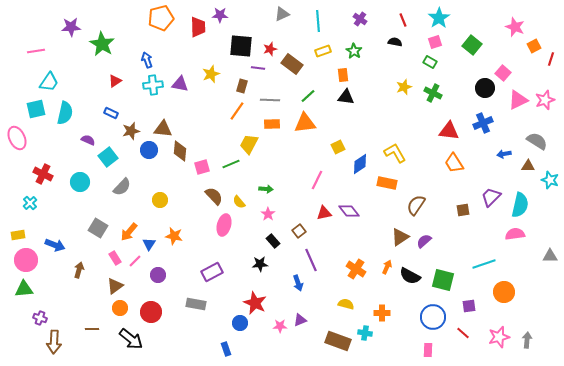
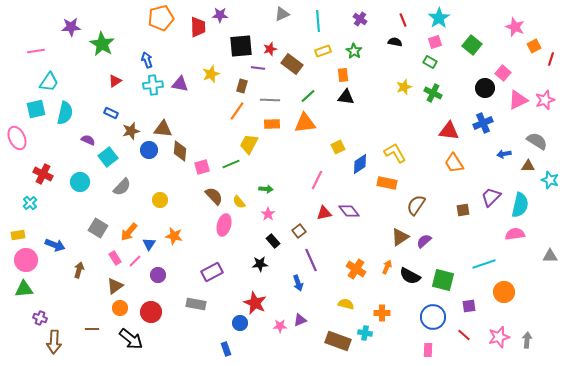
black square at (241, 46): rotated 10 degrees counterclockwise
red line at (463, 333): moved 1 px right, 2 px down
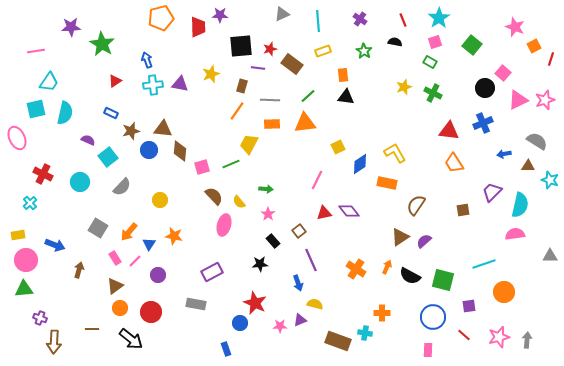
green star at (354, 51): moved 10 px right
purple trapezoid at (491, 197): moved 1 px right, 5 px up
yellow semicircle at (346, 304): moved 31 px left
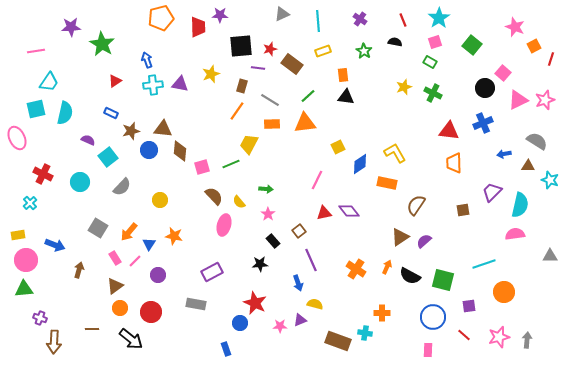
gray line at (270, 100): rotated 30 degrees clockwise
orange trapezoid at (454, 163): rotated 30 degrees clockwise
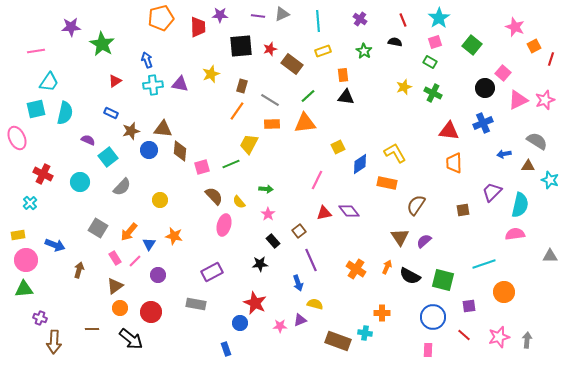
purple line at (258, 68): moved 52 px up
brown triangle at (400, 237): rotated 30 degrees counterclockwise
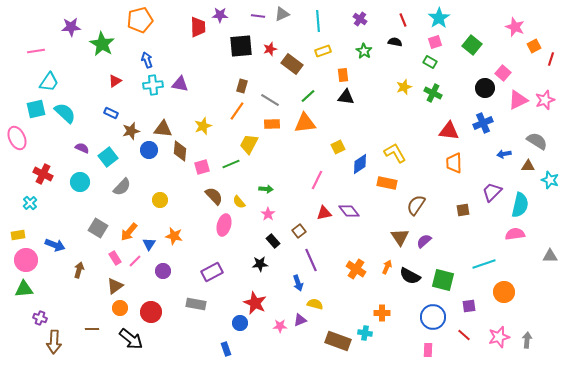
orange pentagon at (161, 18): moved 21 px left, 2 px down
yellow star at (211, 74): moved 8 px left, 52 px down
cyan semicircle at (65, 113): rotated 60 degrees counterclockwise
purple semicircle at (88, 140): moved 6 px left, 8 px down
purple circle at (158, 275): moved 5 px right, 4 px up
